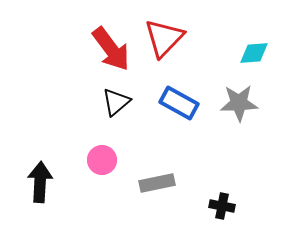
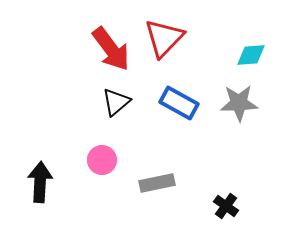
cyan diamond: moved 3 px left, 2 px down
black cross: moved 4 px right; rotated 25 degrees clockwise
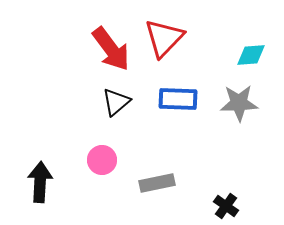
blue rectangle: moved 1 px left, 4 px up; rotated 27 degrees counterclockwise
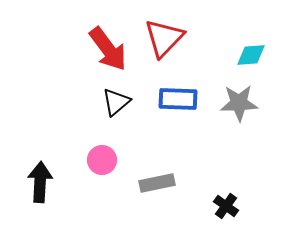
red arrow: moved 3 px left
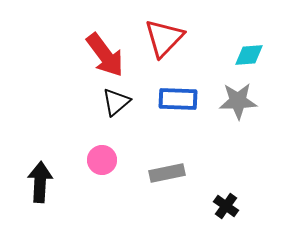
red arrow: moved 3 px left, 6 px down
cyan diamond: moved 2 px left
gray star: moved 1 px left, 2 px up
gray rectangle: moved 10 px right, 10 px up
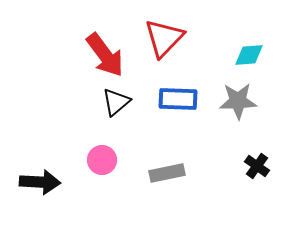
black arrow: rotated 90 degrees clockwise
black cross: moved 31 px right, 40 px up
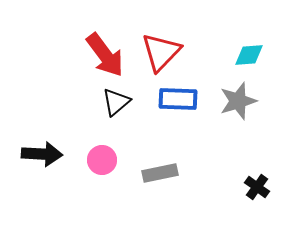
red triangle: moved 3 px left, 14 px down
gray star: rotated 15 degrees counterclockwise
black cross: moved 21 px down
gray rectangle: moved 7 px left
black arrow: moved 2 px right, 28 px up
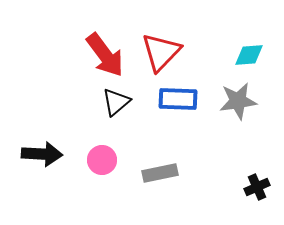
gray star: rotated 9 degrees clockwise
black cross: rotated 30 degrees clockwise
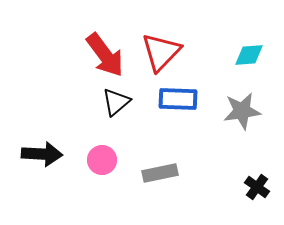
gray star: moved 4 px right, 10 px down
black cross: rotated 30 degrees counterclockwise
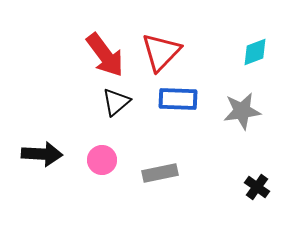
cyan diamond: moved 6 px right, 3 px up; rotated 16 degrees counterclockwise
